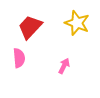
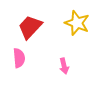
pink arrow: rotated 140 degrees clockwise
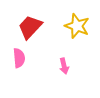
yellow star: moved 3 px down
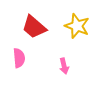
red trapezoid: moved 4 px right; rotated 92 degrees counterclockwise
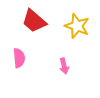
red trapezoid: moved 6 px up
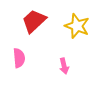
red trapezoid: rotated 96 degrees clockwise
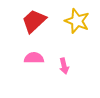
yellow star: moved 5 px up
pink semicircle: moved 15 px right; rotated 84 degrees counterclockwise
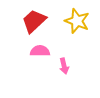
pink semicircle: moved 6 px right, 7 px up
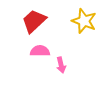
yellow star: moved 7 px right
pink arrow: moved 3 px left, 1 px up
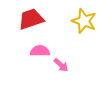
red trapezoid: moved 3 px left, 2 px up; rotated 24 degrees clockwise
pink arrow: rotated 35 degrees counterclockwise
